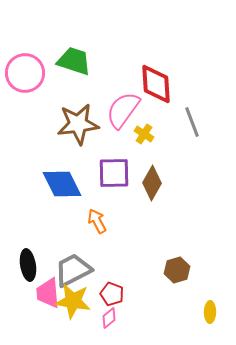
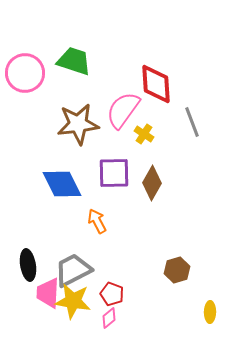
pink trapezoid: rotated 8 degrees clockwise
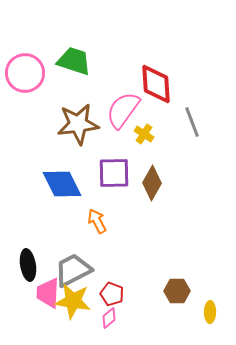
brown hexagon: moved 21 px down; rotated 15 degrees clockwise
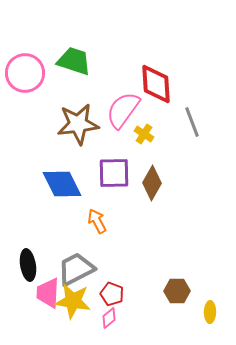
gray trapezoid: moved 3 px right, 1 px up
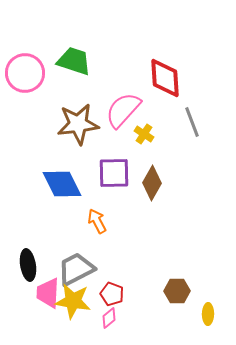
red diamond: moved 9 px right, 6 px up
pink semicircle: rotated 6 degrees clockwise
yellow ellipse: moved 2 px left, 2 px down
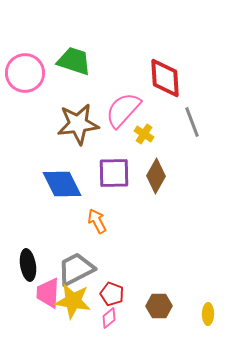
brown diamond: moved 4 px right, 7 px up
brown hexagon: moved 18 px left, 15 px down
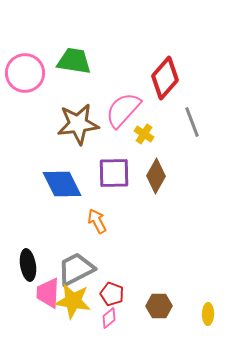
green trapezoid: rotated 9 degrees counterclockwise
red diamond: rotated 45 degrees clockwise
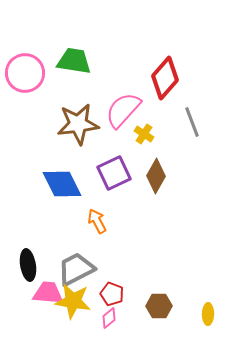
purple square: rotated 24 degrees counterclockwise
pink trapezoid: rotated 92 degrees clockwise
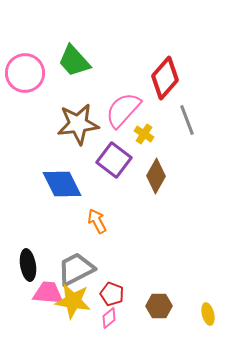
green trapezoid: rotated 141 degrees counterclockwise
gray line: moved 5 px left, 2 px up
purple square: moved 13 px up; rotated 28 degrees counterclockwise
yellow ellipse: rotated 15 degrees counterclockwise
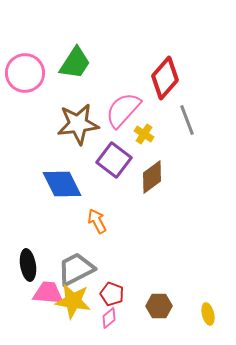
green trapezoid: moved 1 px right, 2 px down; rotated 105 degrees counterclockwise
brown diamond: moved 4 px left, 1 px down; rotated 24 degrees clockwise
